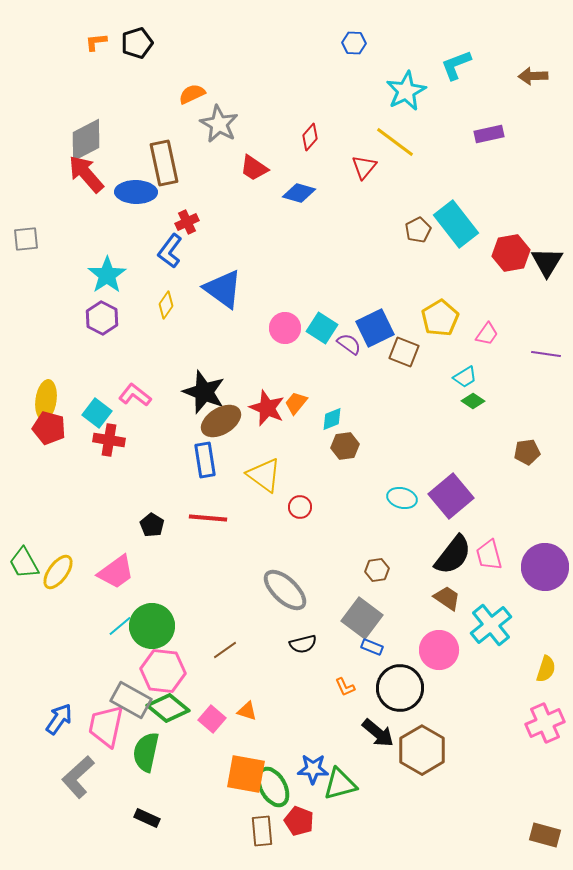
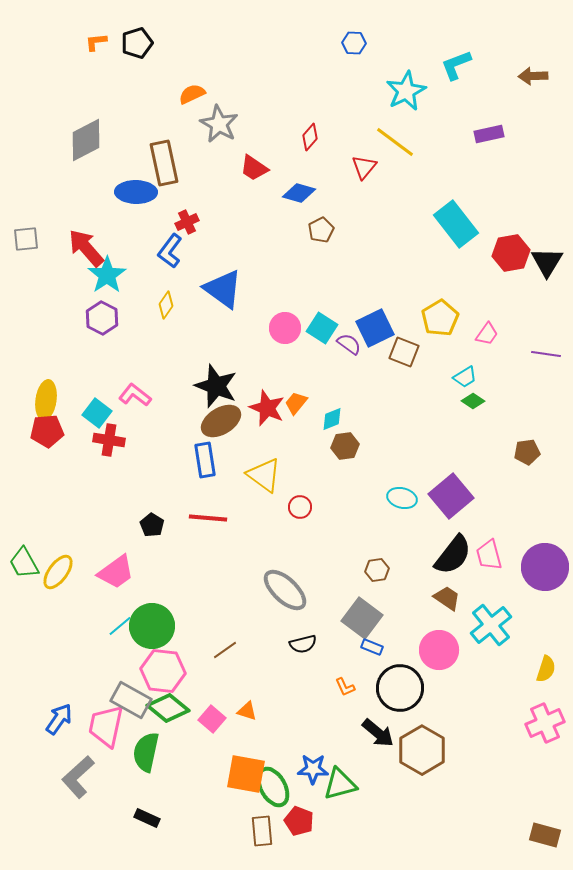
red arrow at (86, 174): moved 74 px down
brown pentagon at (418, 230): moved 97 px left
black star at (204, 392): moved 12 px right, 6 px up
red pentagon at (49, 428): moved 2 px left, 3 px down; rotated 20 degrees counterclockwise
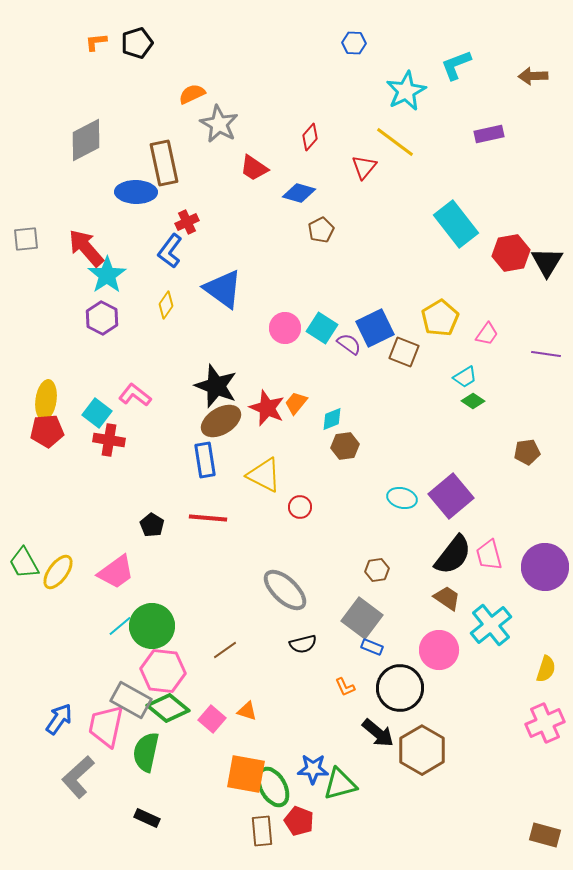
yellow triangle at (264, 475): rotated 9 degrees counterclockwise
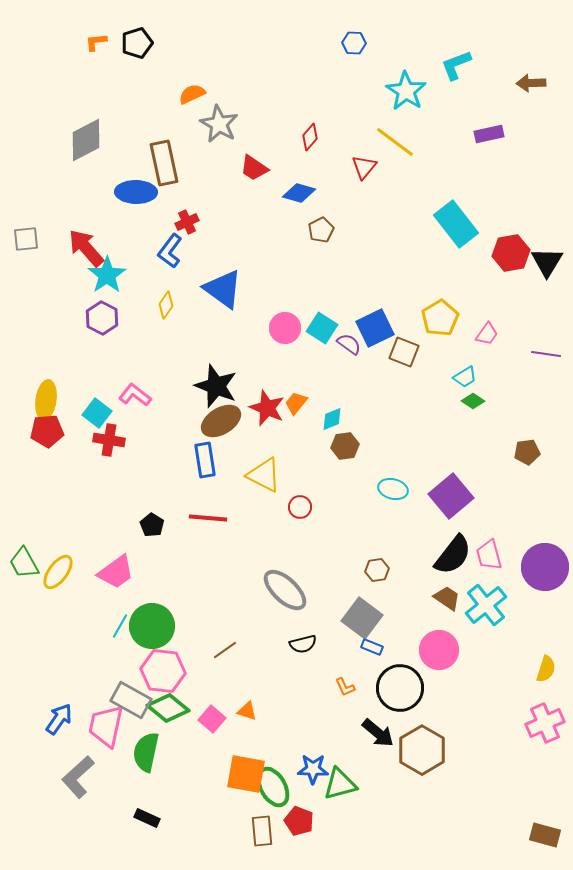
brown arrow at (533, 76): moved 2 px left, 7 px down
cyan star at (406, 91): rotated 12 degrees counterclockwise
cyan ellipse at (402, 498): moved 9 px left, 9 px up
cyan cross at (491, 625): moved 5 px left, 20 px up
cyan line at (120, 626): rotated 20 degrees counterclockwise
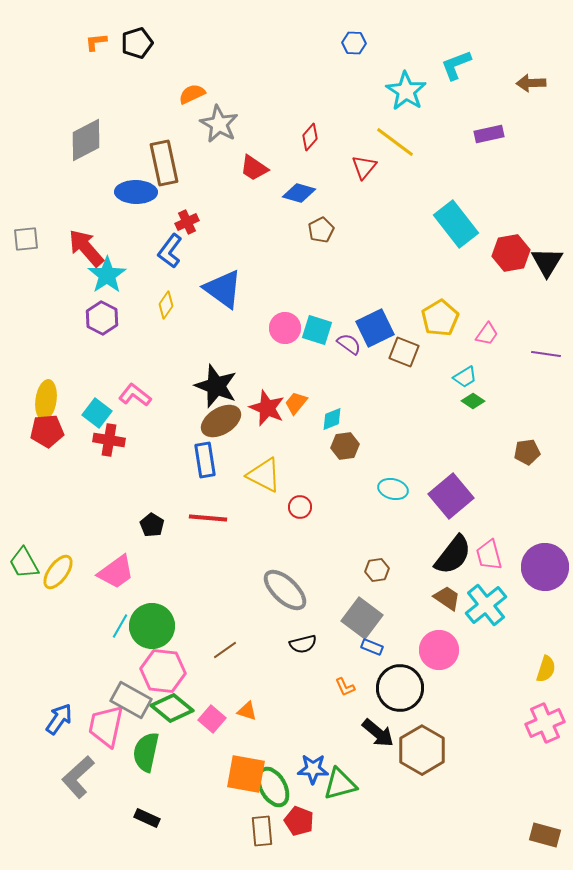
cyan square at (322, 328): moved 5 px left, 2 px down; rotated 16 degrees counterclockwise
green diamond at (168, 708): moved 4 px right
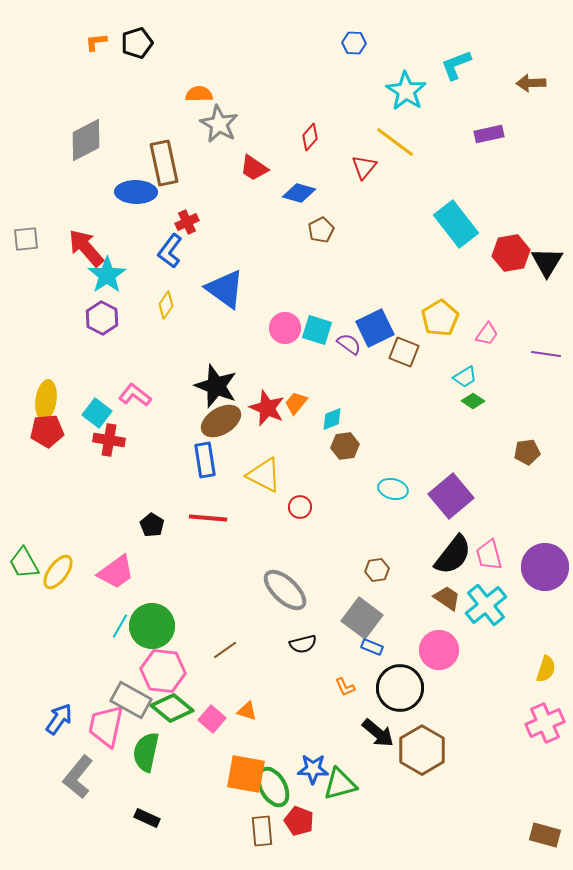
orange semicircle at (192, 94): moved 7 px right; rotated 24 degrees clockwise
blue triangle at (223, 289): moved 2 px right
gray L-shape at (78, 777): rotated 9 degrees counterclockwise
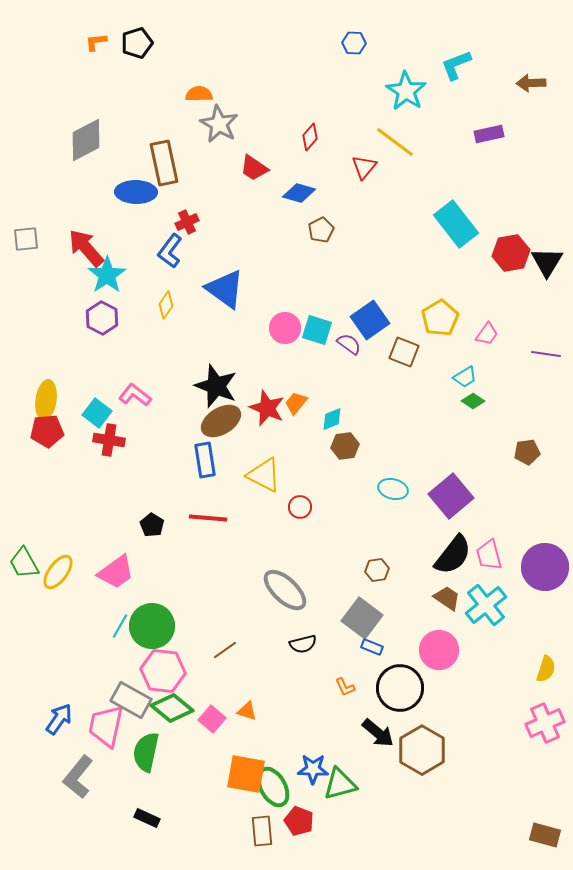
blue square at (375, 328): moved 5 px left, 8 px up; rotated 9 degrees counterclockwise
